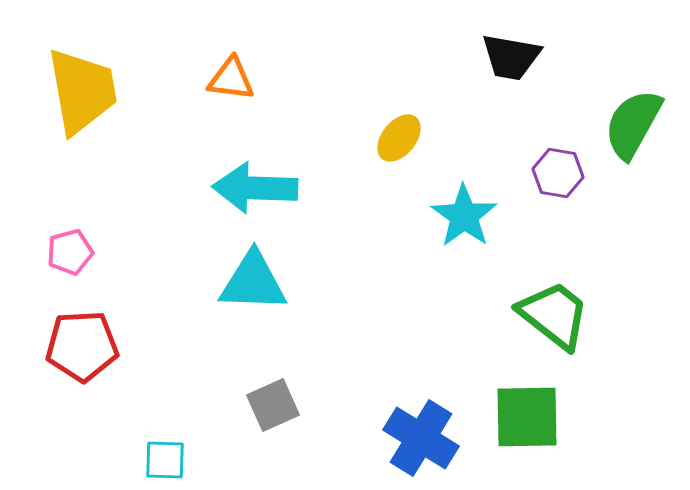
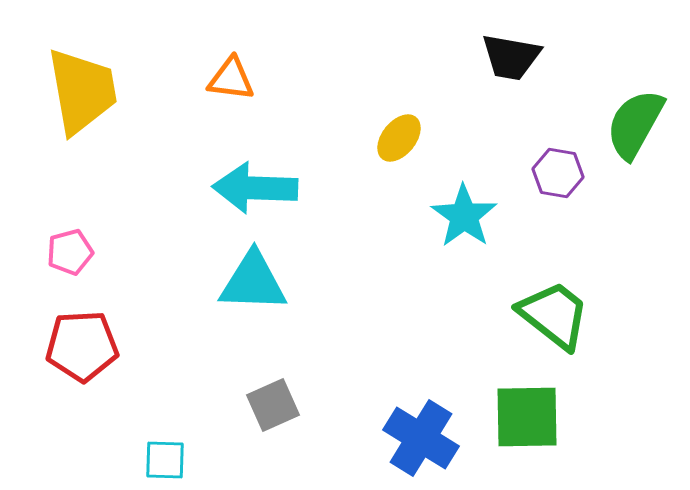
green semicircle: moved 2 px right
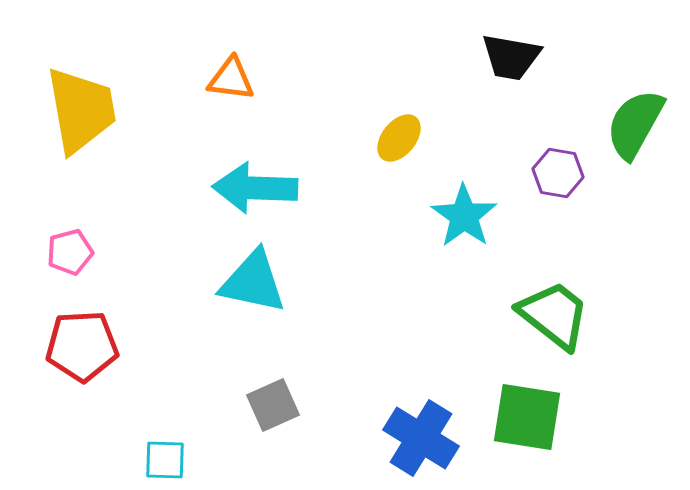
yellow trapezoid: moved 1 px left, 19 px down
cyan triangle: rotated 10 degrees clockwise
green square: rotated 10 degrees clockwise
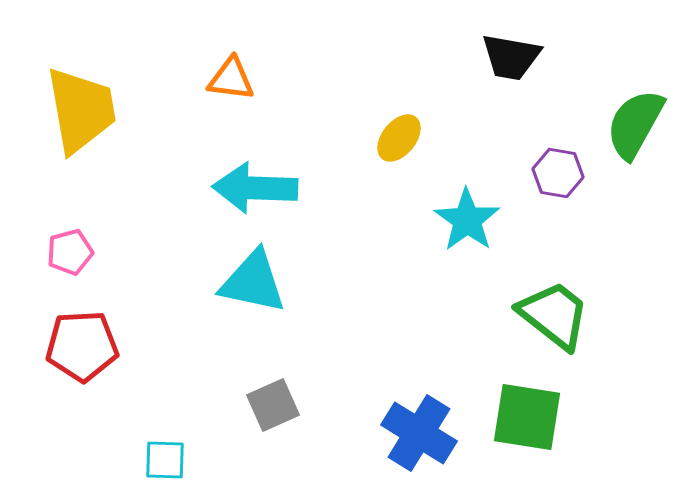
cyan star: moved 3 px right, 4 px down
blue cross: moved 2 px left, 5 px up
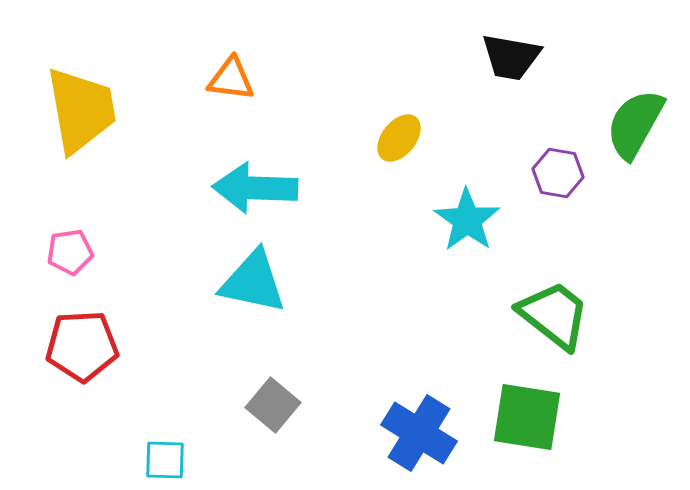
pink pentagon: rotated 6 degrees clockwise
gray square: rotated 26 degrees counterclockwise
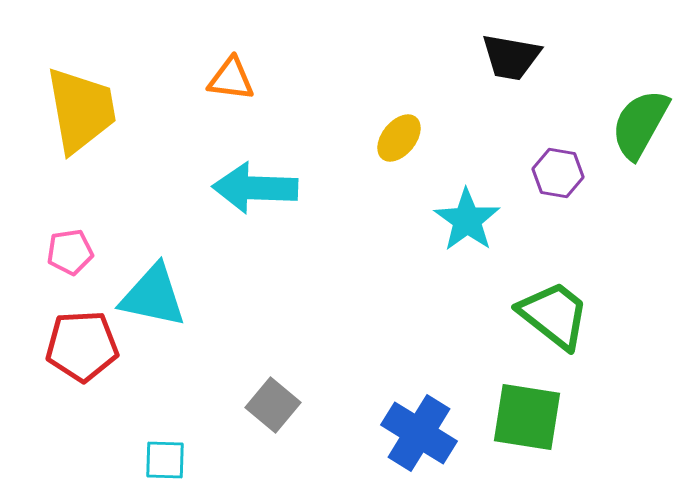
green semicircle: moved 5 px right
cyan triangle: moved 100 px left, 14 px down
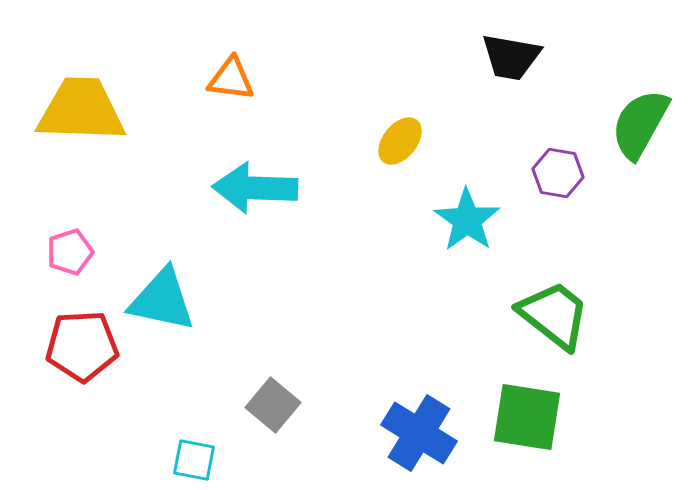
yellow trapezoid: rotated 78 degrees counterclockwise
yellow ellipse: moved 1 px right, 3 px down
pink pentagon: rotated 9 degrees counterclockwise
cyan triangle: moved 9 px right, 4 px down
cyan square: moved 29 px right; rotated 9 degrees clockwise
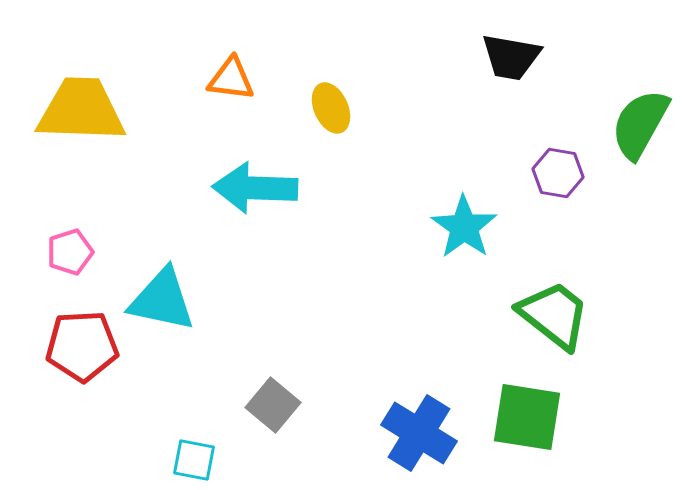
yellow ellipse: moved 69 px left, 33 px up; rotated 63 degrees counterclockwise
cyan star: moved 3 px left, 7 px down
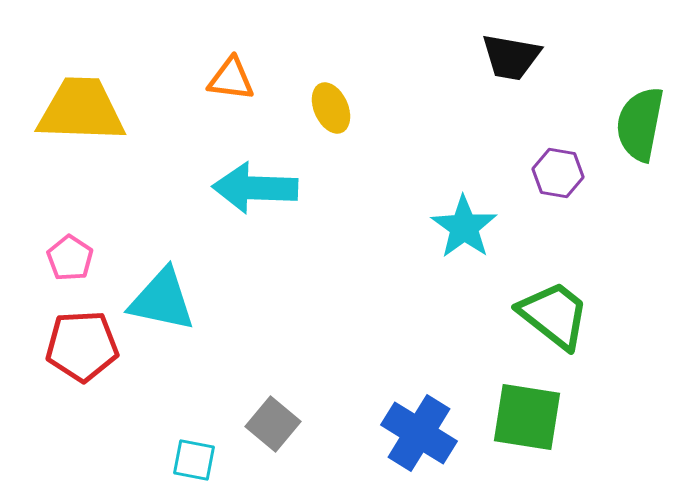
green semicircle: rotated 18 degrees counterclockwise
pink pentagon: moved 6 px down; rotated 21 degrees counterclockwise
gray square: moved 19 px down
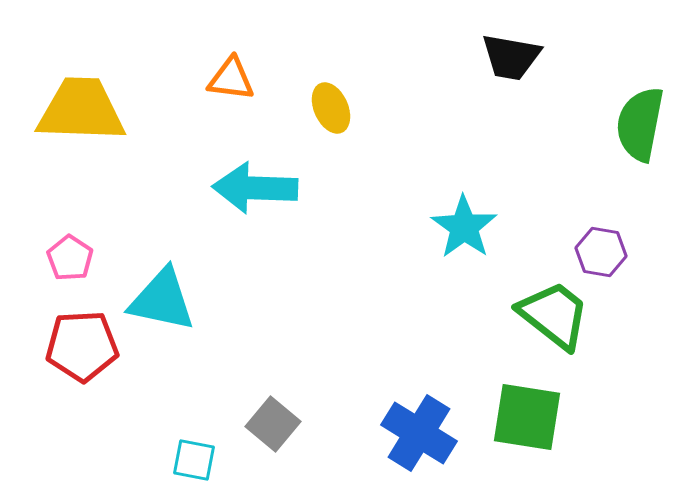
purple hexagon: moved 43 px right, 79 px down
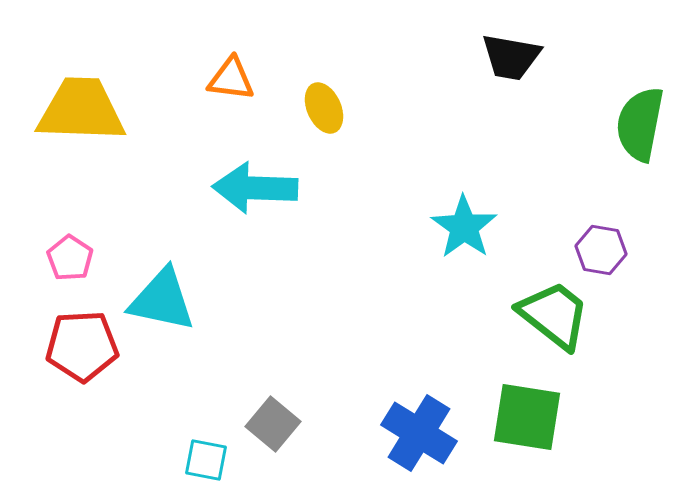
yellow ellipse: moved 7 px left
purple hexagon: moved 2 px up
cyan square: moved 12 px right
